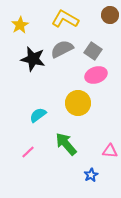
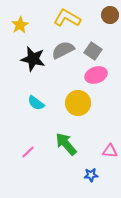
yellow L-shape: moved 2 px right, 1 px up
gray semicircle: moved 1 px right, 1 px down
cyan semicircle: moved 2 px left, 12 px up; rotated 108 degrees counterclockwise
blue star: rotated 24 degrees clockwise
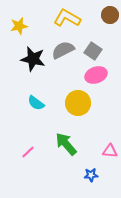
yellow star: moved 1 px left, 1 px down; rotated 18 degrees clockwise
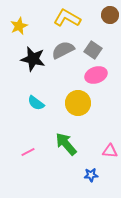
yellow star: rotated 12 degrees counterclockwise
gray square: moved 1 px up
pink line: rotated 16 degrees clockwise
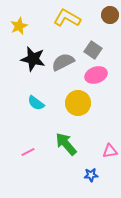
gray semicircle: moved 12 px down
pink triangle: rotated 14 degrees counterclockwise
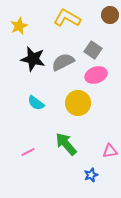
blue star: rotated 16 degrees counterclockwise
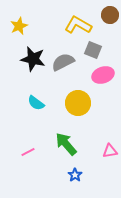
yellow L-shape: moved 11 px right, 7 px down
gray square: rotated 12 degrees counterclockwise
pink ellipse: moved 7 px right
blue star: moved 16 px left; rotated 16 degrees counterclockwise
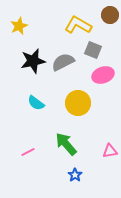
black star: moved 2 px down; rotated 25 degrees counterclockwise
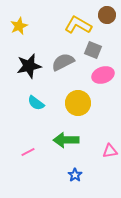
brown circle: moved 3 px left
black star: moved 4 px left, 5 px down
green arrow: moved 4 px up; rotated 50 degrees counterclockwise
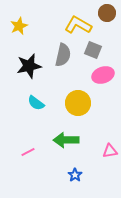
brown circle: moved 2 px up
gray semicircle: moved 7 px up; rotated 130 degrees clockwise
